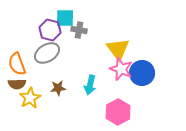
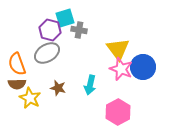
cyan square: rotated 18 degrees counterclockwise
blue circle: moved 1 px right, 6 px up
brown star: rotated 21 degrees clockwise
yellow star: rotated 15 degrees counterclockwise
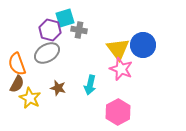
blue circle: moved 22 px up
brown semicircle: rotated 60 degrees counterclockwise
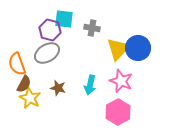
cyan square: moved 1 px left, 1 px down; rotated 24 degrees clockwise
gray cross: moved 13 px right, 2 px up
blue circle: moved 5 px left, 3 px down
yellow triangle: rotated 20 degrees clockwise
pink star: moved 12 px down
brown semicircle: moved 7 px right
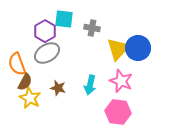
purple hexagon: moved 5 px left, 1 px down; rotated 15 degrees clockwise
brown semicircle: moved 1 px right, 2 px up
pink hexagon: rotated 25 degrees counterclockwise
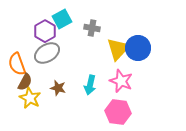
cyan square: moved 2 px left; rotated 36 degrees counterclockwise
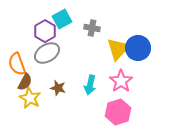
pink star: rotated 15 degrees clockwise
pink hexagon: rotated 25 degrees counterclockwise
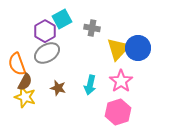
yellow star: moved 5 px left, 1 px up; rotated 10 degrees counterclockwise
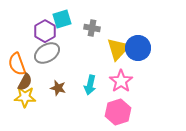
cyan square: rotated 12 degrees clockwise
yellow star: rotated 15 degrees counterclockwise
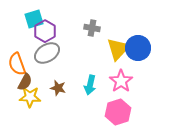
cyan square: moved 28 px left
yellow star: moved 5 px right
